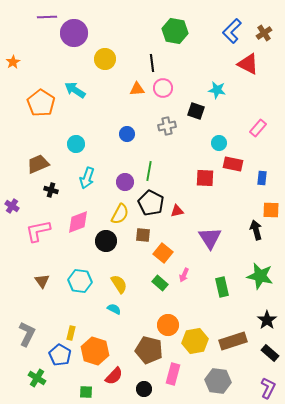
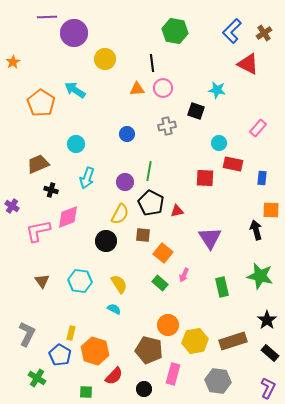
pink diamond at (78, 222): moved 10 px left, 5 px up
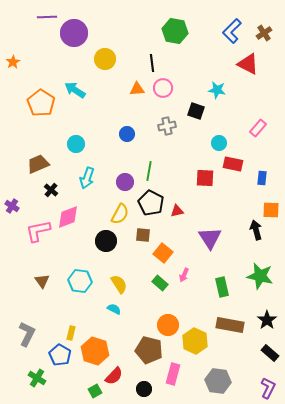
black cross at (51, 190): rotated 24 degrees clockwise
yellow hexagon at (195, 341): rotated 25 degrees counterclockwise
brown rectangle at (233, 341): moved 3 px left, 16 px up; rotated 28 degrees clockwise
green square at (86, 392): moved 9 px right, 1 px up; rotated 32 degrees counterclockwise
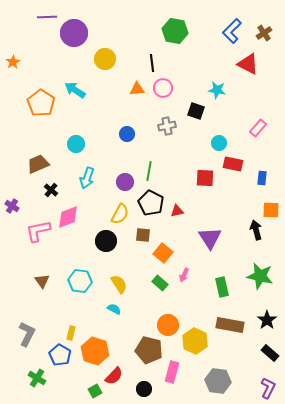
pink rectangle at (173, 374): moved 1 px left, 2 px up
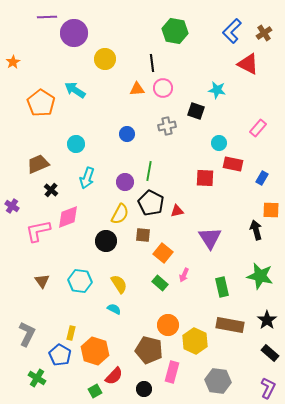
blue rectangle at (262, 178): rotated 24 degrees clockwise
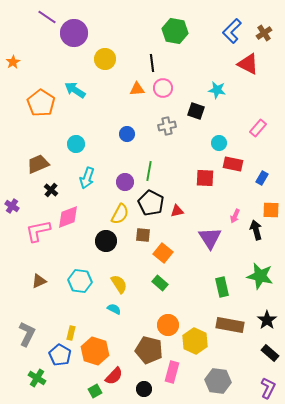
purple line at (47, 17): rotated 36 degrees clockwise
pink arrow at (184, 275): moved 51 px right, 59 px up
brown triangle at (42, 281): moved 3 px left; rotated 42 degrees clockwise
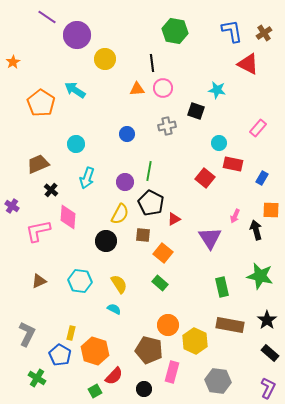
blue L-shape at (232, 31): rotated 125 degrees clockwise
purple circle at (74, 33): moved 3 px right, 2 px down
red square at (205, 178): rotated 36 degrees clockwise
red triangle at (177, 211): moved 3 px left, 8 px down; rotated 16 degrees counterclockwise
pink diamond at (68, 217): rotated 65 degrees counterclockwise
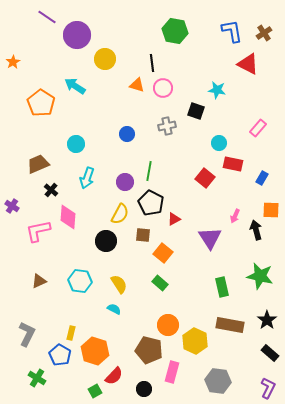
orange triangle at (137, 89): moved 4 px up; rotated 21 degrees clockwise
cyan arrow at (75, 90): moved 4 px up
